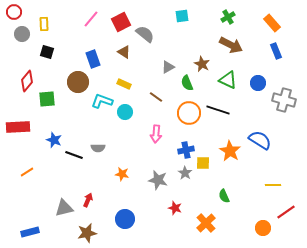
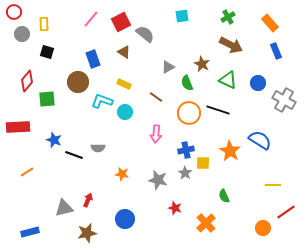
orange rectangle at (272, 23): moved 2 px left
gray cross at (284, 100): rotated 15 degrees clockwise
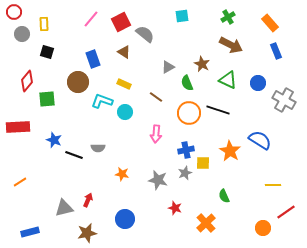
orange line at (27, 172): moved 7 px left, 10 px down
gray star at (185, 173): rotated 16 degrees clockwise
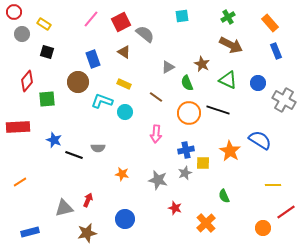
yellow rectangle at (44, 24): rotated 56 degrees counterclockwise
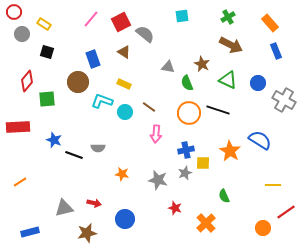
gray triangle at (168, 67): rotated 40 degrees clockwise
brown line at (156, 97): moved 7 px left, 10 px down
red arrow at (88, 200): moved 6 px right, 3 px down; rotated 80 degrees clockwise
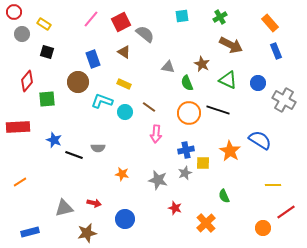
green cross at (228, 17): moved 8 px left
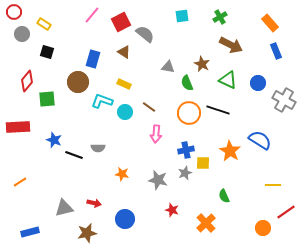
pink line at (91, 19): moved 1 px right, 4 px up
blue rectangle at (93, 59): rotated 36 degrees clockwise
red star at (175, 208): moved 3 px left, 2 px down
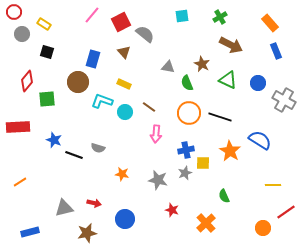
brown triangle at (124, 52): rotated 16 degrees clockwise
black line at (218, 110): moved 2 px right, 7 px down
gray semicircle at (98, 148): rotated 16 degrees clockwise
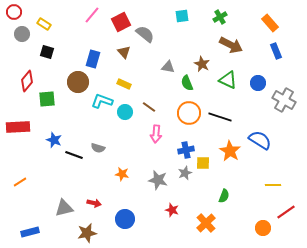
green semicircle at (224, 196): rotated 136 degrees counterclockwise
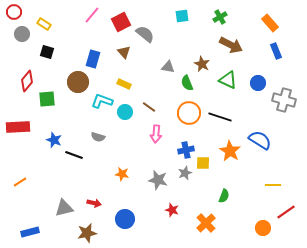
gray cross at (284, 100): rotated 15 degrees counterclockwise
gray semicircle at (98, 148): moved 11 px up
